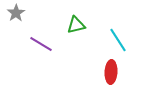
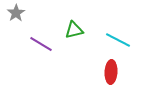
green triangle: moved 2 px left, 5 px down
cyan line: rotated 30 degrees counterclockwise
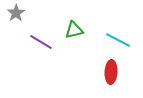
purple line: moved 2 px up
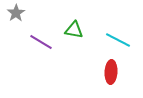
green triangle: rotated 24 degrees clockwise
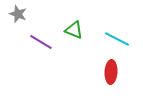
gray star: moved 2 px right, 1 px down; rotated 18 degrees counterclockwise
green triangle: rotated 12 degrees clockwise
cyan line: moved 1 px left, 1 px up
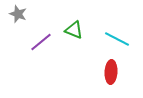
purple line: rotated 70 degrees counterclockwise
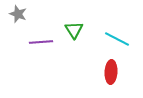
green triangle: rotated 36 degrees clockwise
purple line: rotated 35 degrees clockwise
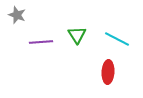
gray star: moved 1 px left, 1 px down
green triangle: moved 3 px right, 5 px down
red ellipse: moved 3 px left
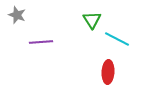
green triangle: moved 15 px right, 15 px up
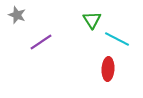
purple line: rotated 30 degrees counterclockwise
red ellipse: moved 3 px up
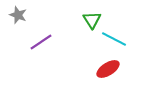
gray star: moved 1 px right
cyan line: moved 3 px left
red ellipse: rotated 55 degrees clockwise
